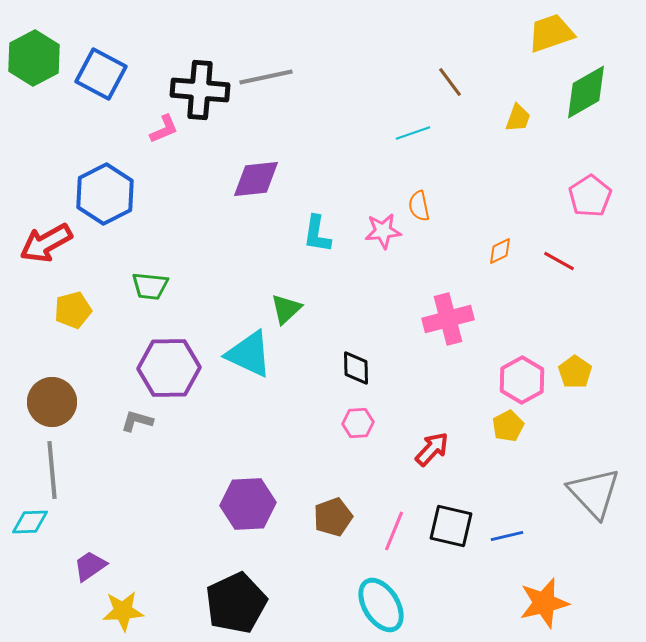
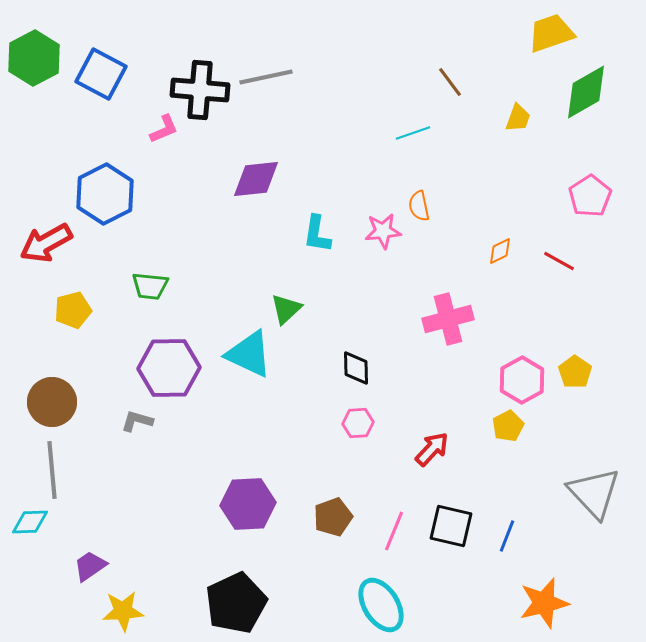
blue line at (507, 536): rotated 56 degrees counterclockwise
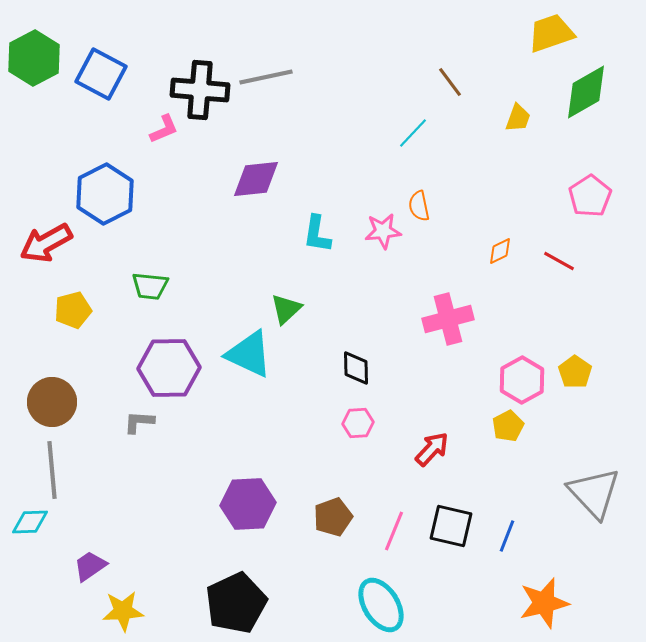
cyan line at (413, 133): rotated 28 degrees counterclockwise
gray L-shape at (137, 421): moved 2 px right, 1 px down; rotated 12 degrees counterclockwise
